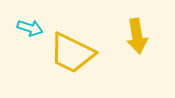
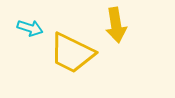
yellow arrow: moved 21 px left, 11 px up
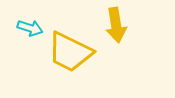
yellow trapezoid: moved 2 px left, 1 px up
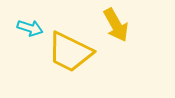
yellow arrow: rotated 20 degrees counterclockwise
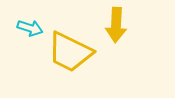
yellow arrow: rotated 32 degrees clockwise
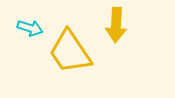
yellow trapezoid: rotated 30 degrees clockwise
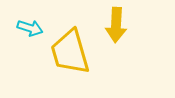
yellow trapezoid: rotated 18 degrees clockwise
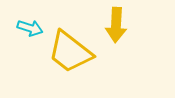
yellow trapezoid: rotated 36 degrees counterclockwise
